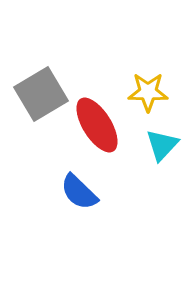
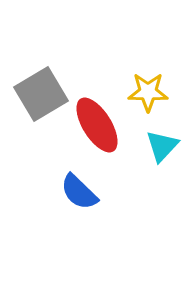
cyan triangle: moved 1 px down
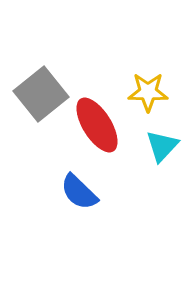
gray square: rotated 8 degrees counterclockwise
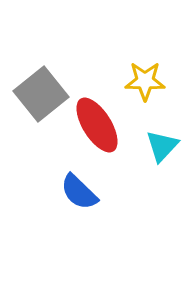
yellow star: moved 3 px left, 11 px up
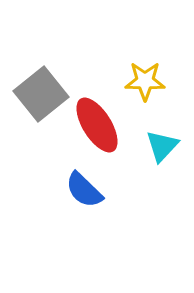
blue semicircle: moved 5 px right, 2 px up
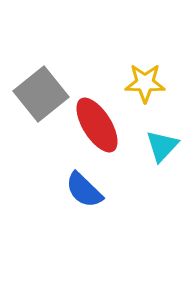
yellow star: moved 2 px down
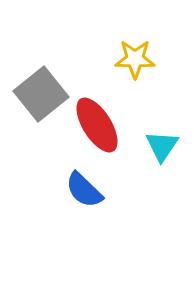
yellow star: moved 10 px left, 24 px up
cyan triangle: rotated 9 degrees counterclockwise
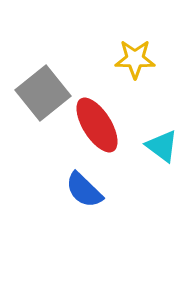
gray square: moved 2 px right, 1 px up
cyan triangle: rotated 27 degrees counterclockwise
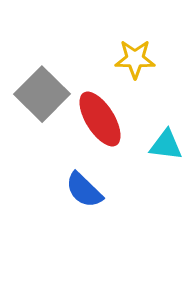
gray square: moved 1 px left, 1 px down; rotated 6 degrees counterclockwise
red ellipse: moved 3 px right, 6 px up
cyan triangle: moved 4 px right, 1 px up; rotated 30 degrees counterclockwise
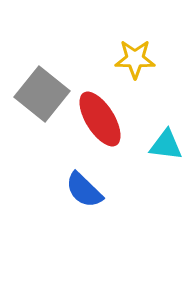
gray square: rotated 6 degrees counterclockwise
